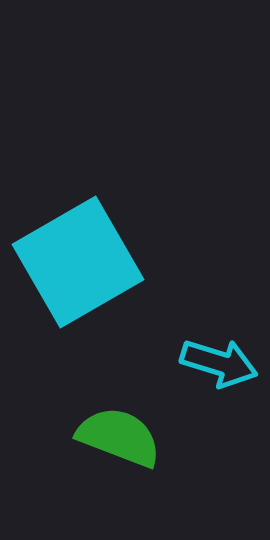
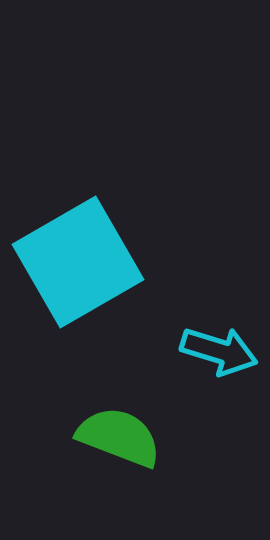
cyan arrow: moved 12 px up
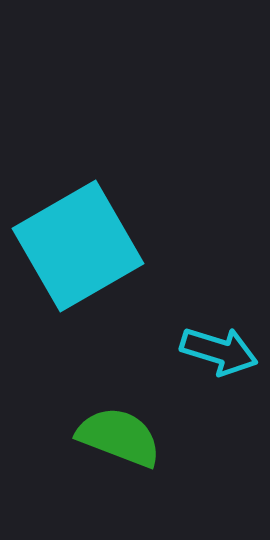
cyan square: moved 16 px up
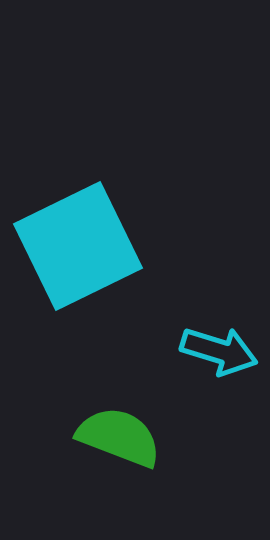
cyan square: rotated 4 degrees clockwise
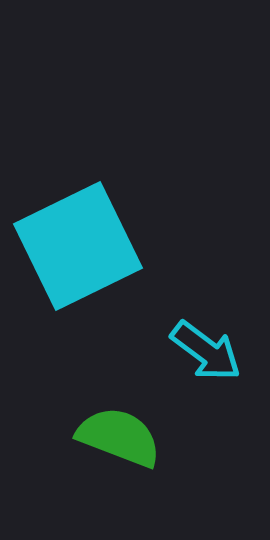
cyan arrow: moved 13 px left; rotated 20 degrees clockwise
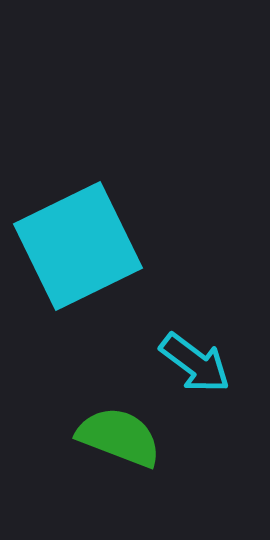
cyan arrow: moved 11 px left, 12 px down
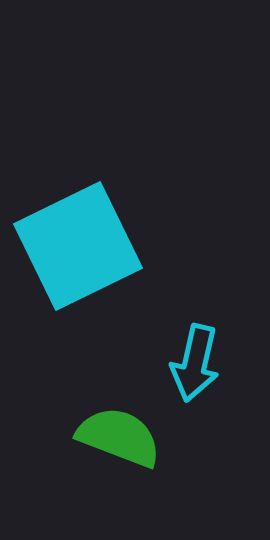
cyan arrow: rotated 66 degrees clockwise
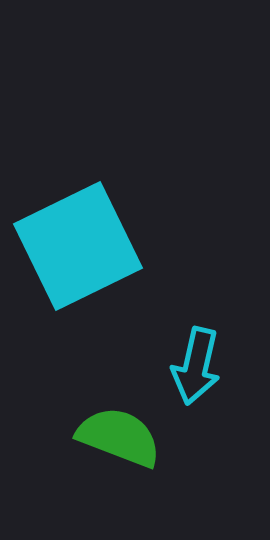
cyan arrow: moved 1 px right, 3 px down
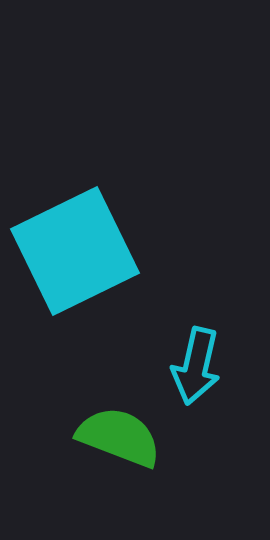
cyan square: moved 3 px left, 5 px down
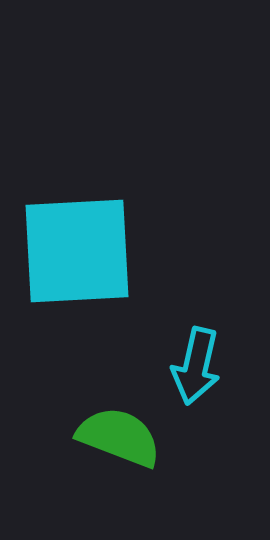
cyan square: moved 2 px right; rotated 23 degrees clockwise
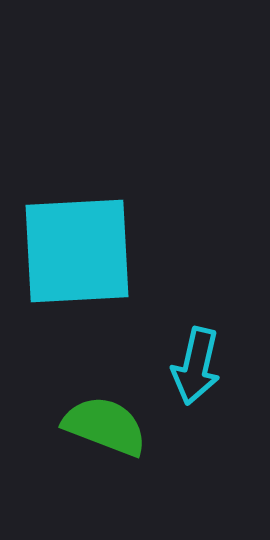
green semicircle: moved 14 px left, 11 px up
